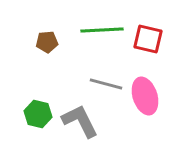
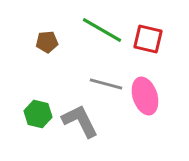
green line: rotated 33 degrees clockwise
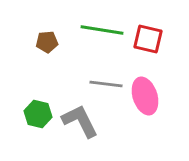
green line: rotated 21 degrees counterclockwise
gray line: rotated 8 degrees counterclockwise
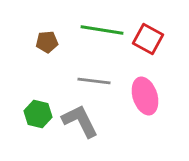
red square: rotated 16 degrees clockwise
gray line: moved 12 px left, 3 px up
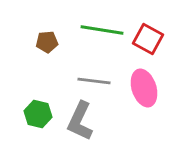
pink ellipse: moved 1 px left, 8 px up
gray L-shape: rotated 129 degrees counterclockwise
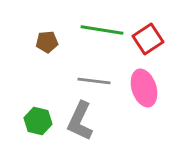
red square: rotated 28 degrees clockwise
green hexagon: moved 7 px down
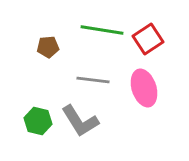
brown pentagon: moved 1 px right, 5 px down
gray line: moved 1 px left, 1 px up
gray L-shape: rotated 57 degrees counterclockwise
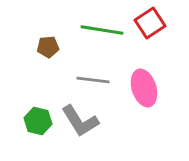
red square: moved 2 px right, 16 px up
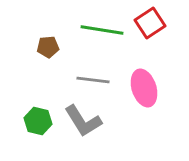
gray L-shape: moved 3 px right
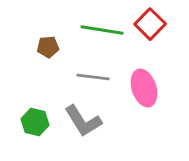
red square: moved 1 px down; rotated 12 degrees counterclockwise
gray line: moved 3 px up
green hexagon: moved 3 px left, 1 px down
